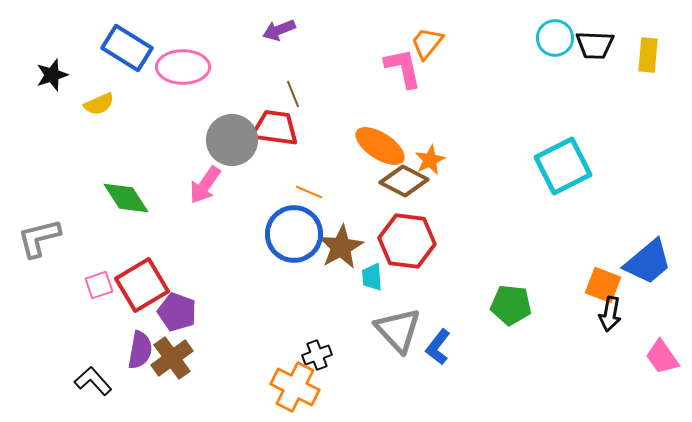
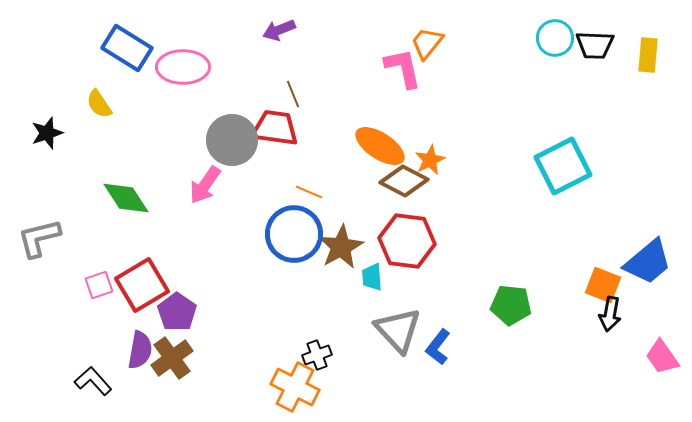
black star: moved 5 px left, 58 px down
yellow semicircle: rotated 80 degrees clockwise
purple pentagon: rotated 15 degrees clockwise
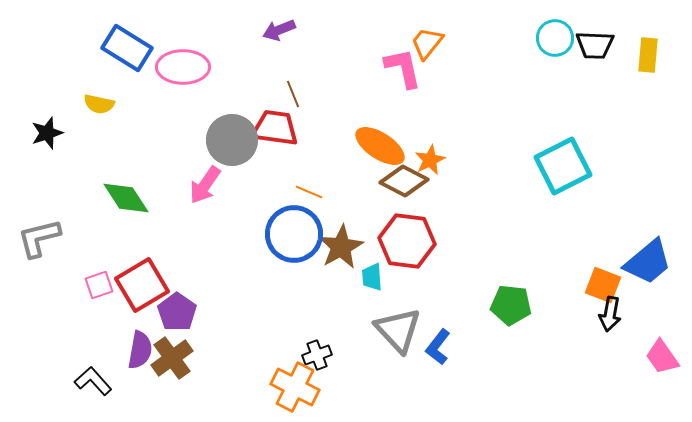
yellow semicircle: rotated 44 degrees counterclockwise
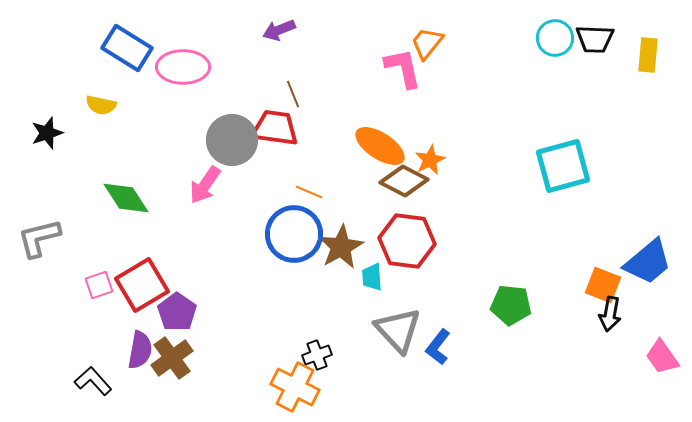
black trapezoid: moved 6 px up
yellow semicircle: moved 2 px right, 1 px down
cyan square: rotated 12 degrees clockwise
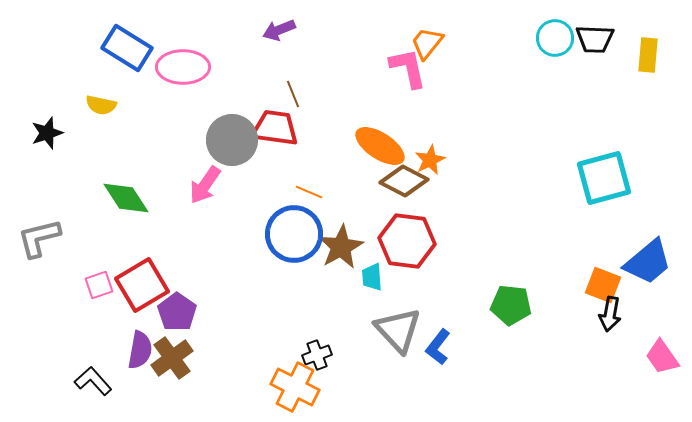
pink L-shape: moved 5 px right
cyan square: moved 41 px right, 12 px down
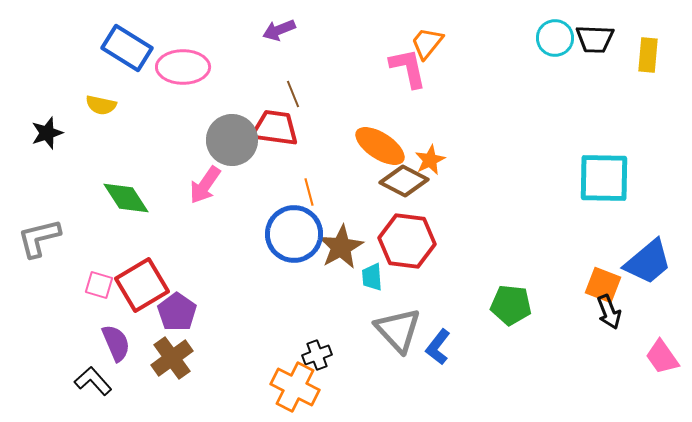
cyan square: rotated 16 degrees clockwise
orange line: rotated 52 degrees clockwise
pink square: rotated 36 degrees clockwise
black arrow: moved 1 px left, 2 px up; rotated 32 degrees counterclockwise
purple semicircle: moved 24 px left, 7 px up; rotated 33 degrees counterclockwise
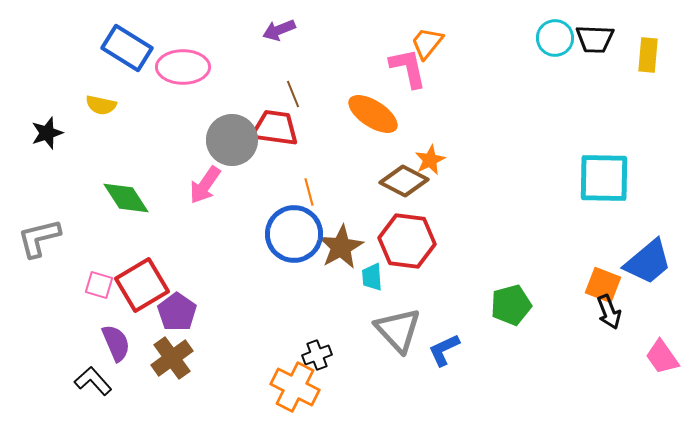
orange ellipse: moved 7 px left, 32 px up
green pentagon: rotated 21 degrees counterclockwise
blue L-shape: moved 6 px right, 3 px down; rotated 27 degrees clockwise
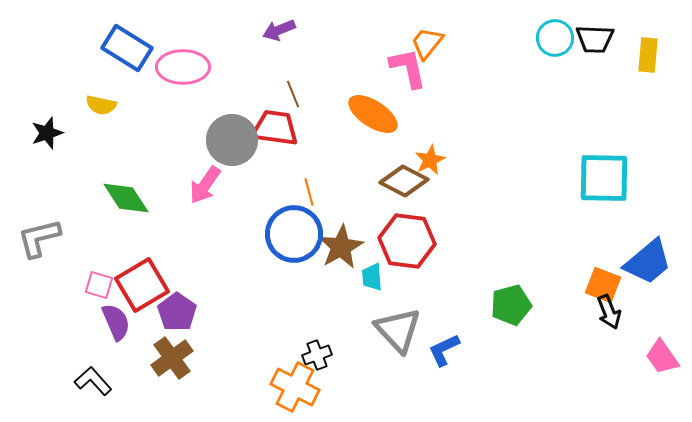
purple semicircle: moved 21 px up
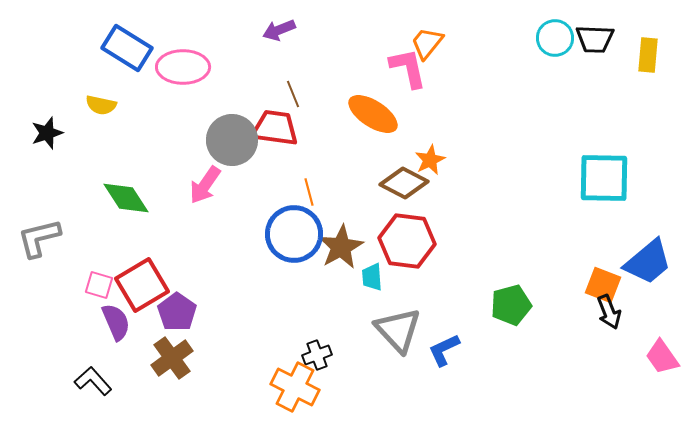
brown diamond: moved 2 px down
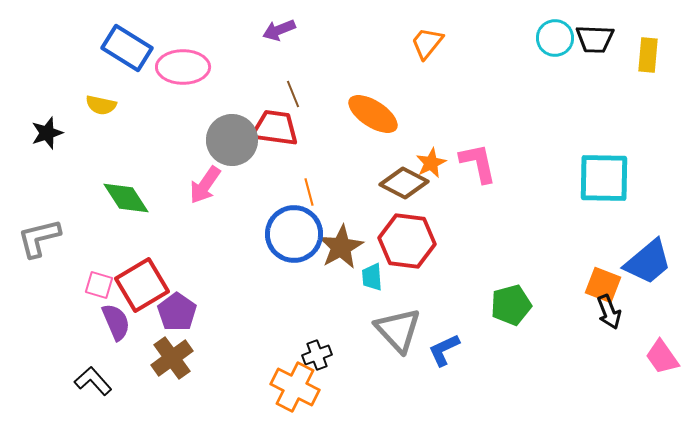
pink L-shape: moved 70 px right, 95 px down
orange star: moved 1 px right, 3 px down
